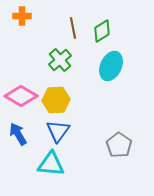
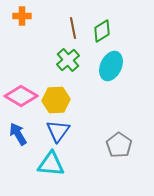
green cross: moved 8 px right
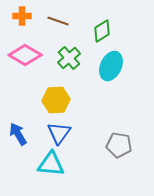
brown line: moved 15 px left, 7 px up; rotated 60 degrees counterclockwise
green cross: moved 1 px right, 2 px up
pink diamond: moved 4 px right, 41 px up
blue triangle: moved 1 px right, 2 px down
gray pentagon: rotated 25 degrees counterclockwise
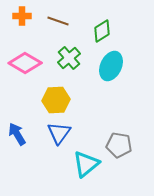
pink diamond: moved 8 px down
blue arrow: moved 1 px left
cyan triangle: moved 35 px right; rotated 44 degrees counterclockwise
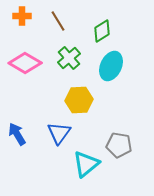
brown line: rotated 40 degrees clockwise
yellow hexagon: moved 23 px right
